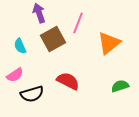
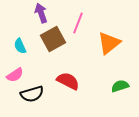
purple arrow: moved 2 px right
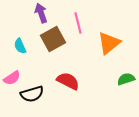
pink line: rotated 35 degrees counterclockwise
pink semicircle: moved 3 px left, 3 px down
green semicircle: moved 6 px right, 7 px up
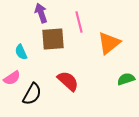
pink line: moved 1 px right, 1 px up
brown square: rotated 25 degrees clockwise
cyan semicircle: moved 1 px right, 6 px down
red semicircle: rotated 15 degrees clockwise
black semicircle: rotated 45 degrees counterclockwise
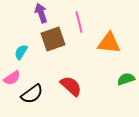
brown square: rotated 15 degrees counterclockwise
orange triangle: rotated 45 degrees clockwise
cyan semicircle: rotated 56 degrees clockwise
red semicircle: moved 3 px right, 5 px down
black semicircle: rotated 25 degrees clockwise
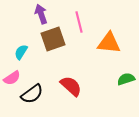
purple arrow: moved 1 px down
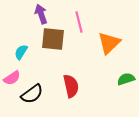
brown square: rotated 25 degrees clockwise
orange triangle: rotated 50 degrees counterclockwise
red semicircle: rotated 35 degrees clockwise
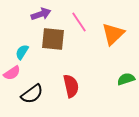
purple arrow: rotated 90 degrees clockwise
pink line: rotated 20 degrees counterclockwise
orange triangle: moved 4 px right, 9 px up
cyan semicircle: moved 1 px right
pink semicircle: moved 5 px up
